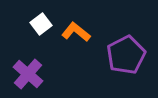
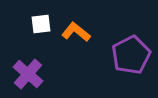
white square: rotated 30 degrees clockwise
purple pentagon: moved 5 px right
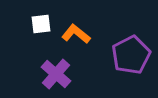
orange L-shape: moved 2 px down
purple cross: moved 28 px right
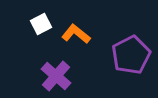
white square: rotated 20 degrees counterclockwise
purple cross: moved 2 px down
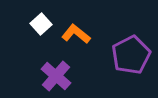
white square: rotated 15 degrees counterclockwise
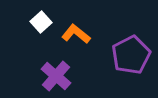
white square: moved 2 px up
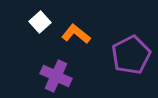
white square: moved 1 px left
purple cross: rotated 16 degrees counterclockwise
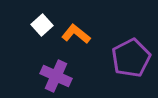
white square: moved 2 px right, 3 px down
purple pentagon: moved 3 px down
